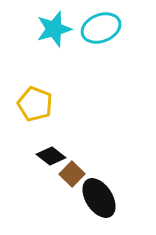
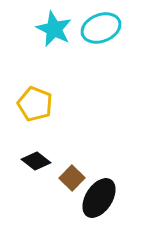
cyan star: rotated 30 degrees counterclockwise
black diamond: moved 15 px left, 5 px down
brown square: moved 4 px down
black ellipse: rotated 66 degrees clockwise
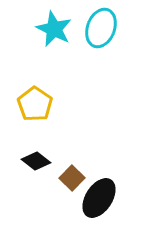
cyan ellipse: rotated 48 degrees counterclockwise
yellow pentagon: rotated 12 degrees clockwise
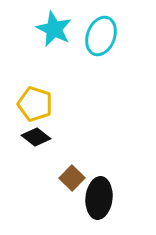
cyan ellipse: moved 8 px down
yellow pentagon: rotated 16 degrees counterclockwise
black diamond: moved 24 px up
black ellipse: rotated 27 degrees counterclockwise
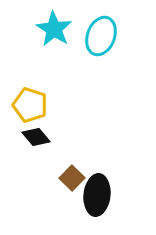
cyan star: rotated 6 degrees clockwise
yellow pentagon: moved 5 px left, 1 px down
black diamond: rotated 12 degrees clockwise
black ellipse: moved 2 px left, 3 px up
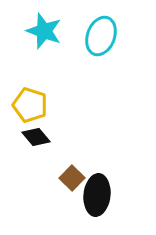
cyan star: moved 10 px left, 2 px down; rotated 12 degrees counterclockwise
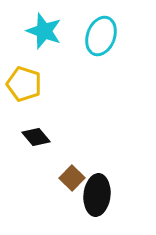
yellow pentagon: moved 6 px left, 21 px up
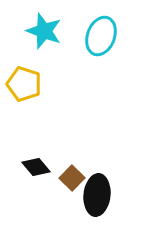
black diamond: moved 30 px down
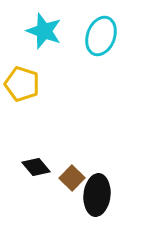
yellow pentagon: moved 2 px left
